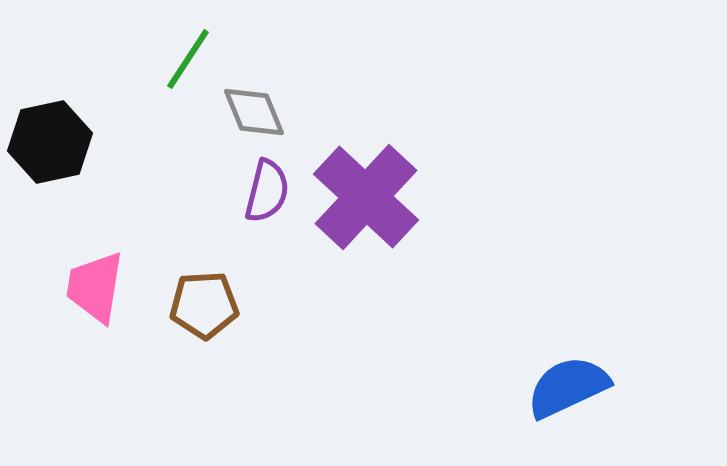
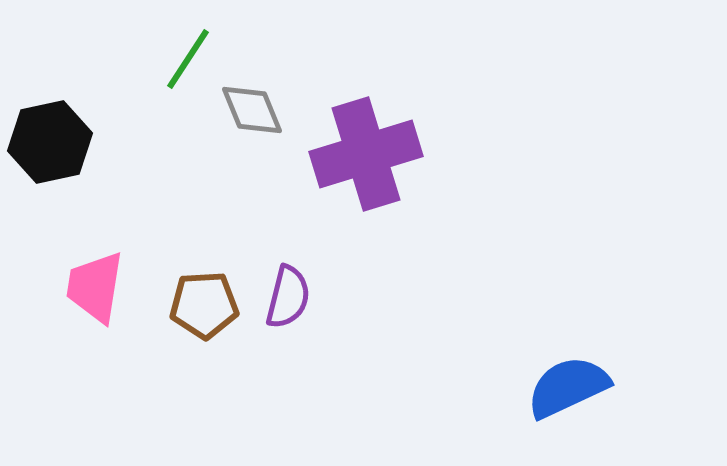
gray diamond: moved 2 px left, 2 px up
purple semicircle: moved 21 px right, 106 px down
purple cross: moved 43 px up; rotated 30 degrees clockwise
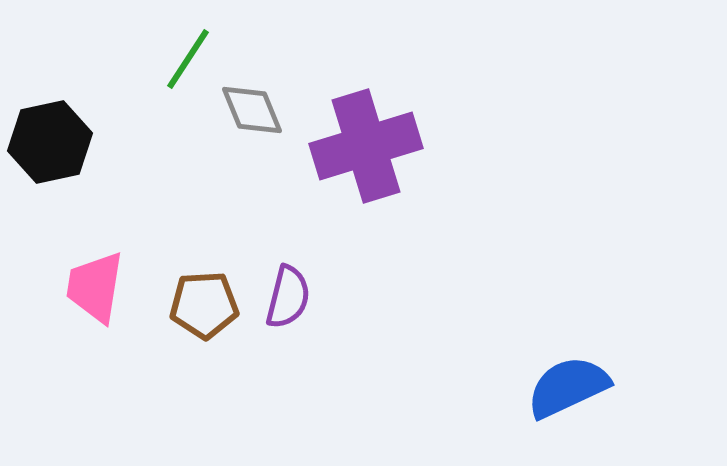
purple cross: moved 8 px up
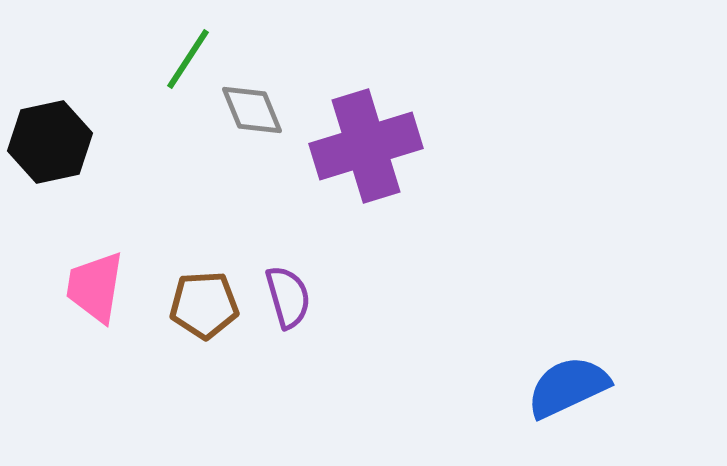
purple semicircle: rotated 30 degrees counterclockwise
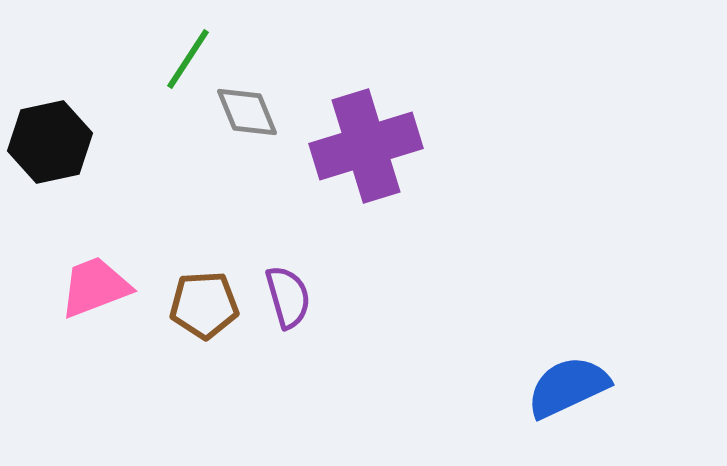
gray diamond: moved 5 px left, 2 px down
pink trapezoid: rotated 60 degrees clockwise
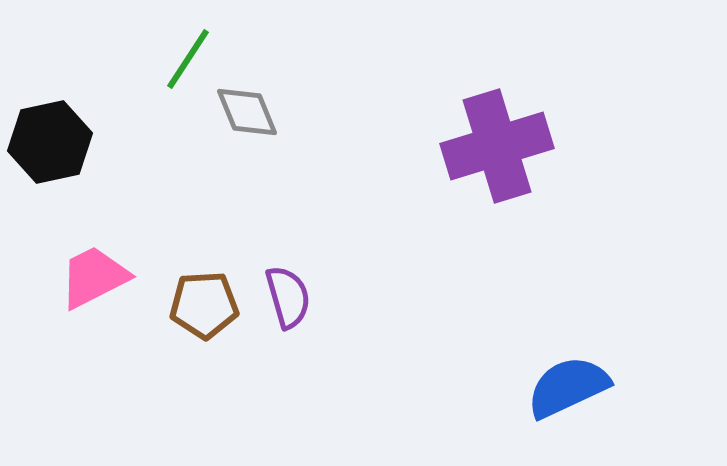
purple cross: moved 131 px right
pink trapezoid: moved 1 px left, 10 px up; rotated 6 degrees counterclockwise
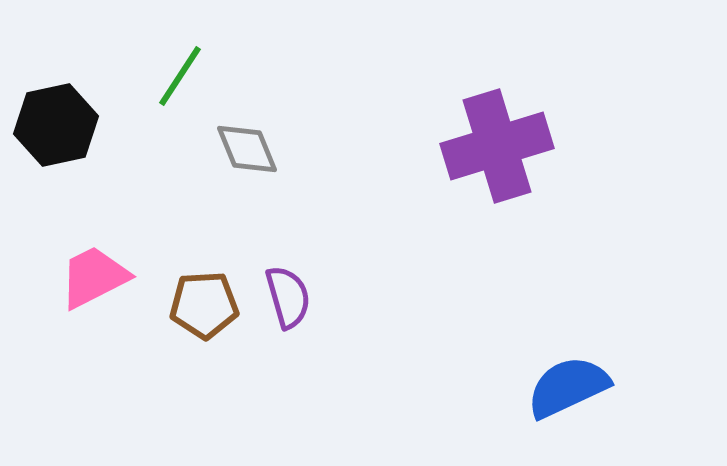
green line: moved 8 px left, 17 px down
gray diamond: moved 37 px down
black hexagon: moved 6 px right, 17 px up
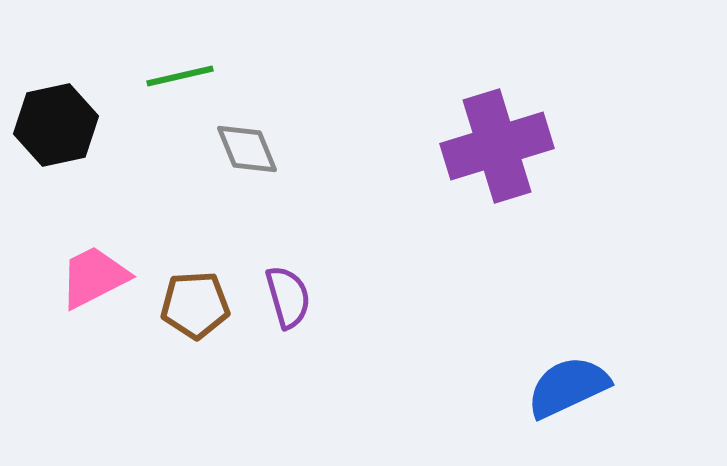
green line: rotated 44 degrees clockwise
brown pentagon: moved 9 px left
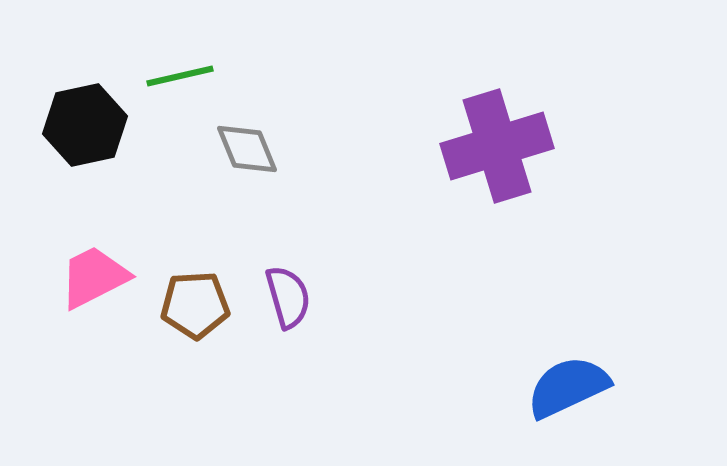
black hexagon: moved 29 px right
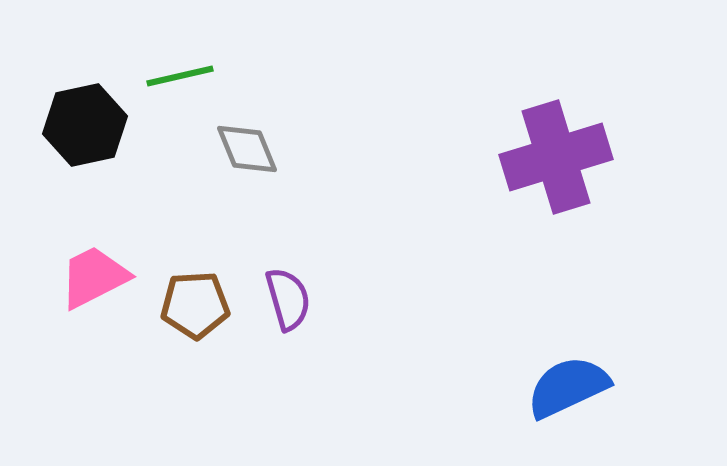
purple cross: moved 59 px right, 11 px down
purple semicircle: moved 2 px down
